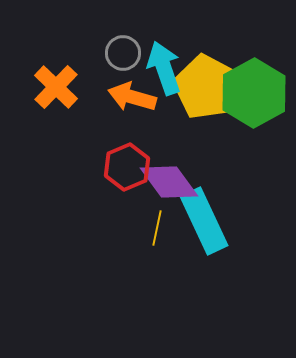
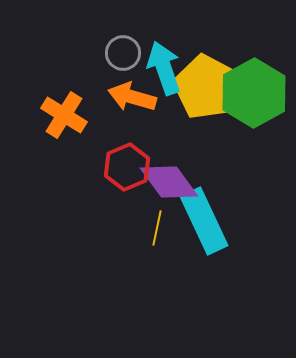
orange cross: moved 8 px right, 28 px down; rotated 12 degrees counterclockwise
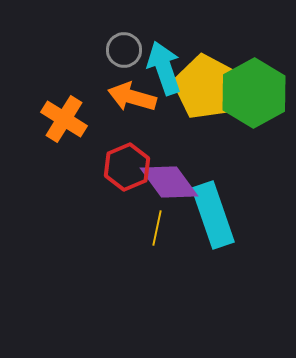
gray circle: moved 1 px right, 3 px up
orange cross: moved 4 px down
cyan rectangle: moved 9 px right, 6 px up; rotated 6 degrees clockwise
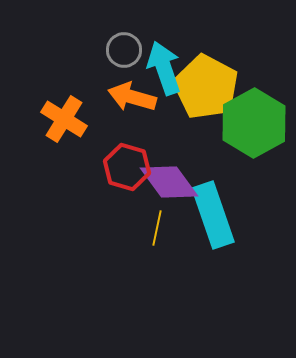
green hexagon: moved 30 px down
red hexagon: rotated 21 degrees counterclockwise
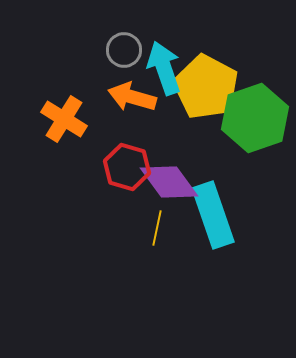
green hexagon: moved 1 px right, 5 px up; rotated 10 degrees clockwise
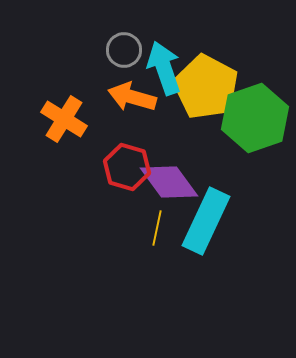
cyan rectangle: moved 7 px left, 6 px down; rotated 44 degrees clockwise
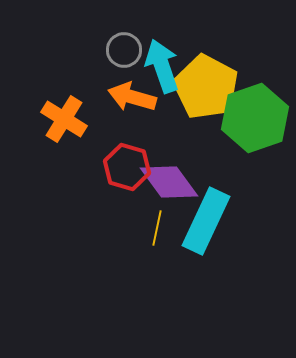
cyan arrow: moved 2 px left, 2 px up
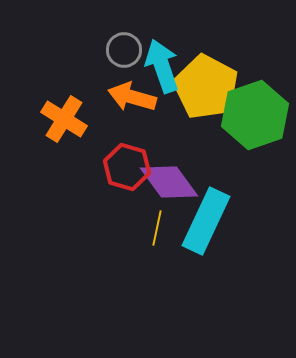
green hexagon: moved 3 px up
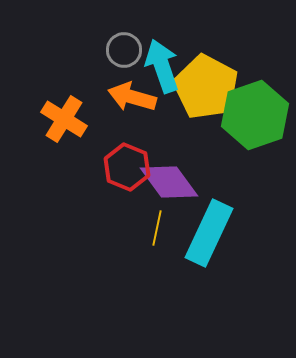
red hexagon: rotated 6 degrees clockwise
cyan rectangle: moved 3 px right, 12 px down
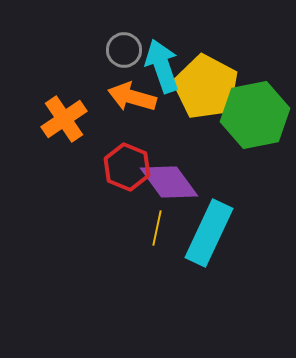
green hexagon: rotated 8 degrees clockwise
orange cross: rotated 24 degrees clockwise
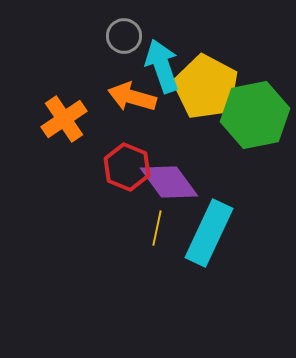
gray circle: moved 14 px up
